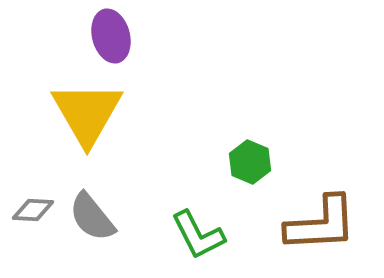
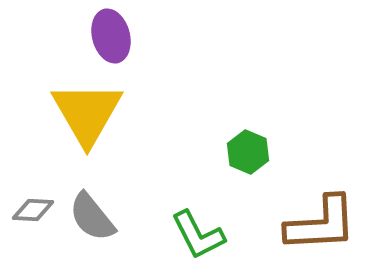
green hexagon: moved 2 px left, 10 px up
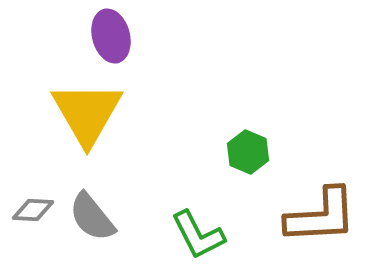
brown L-shape: moved 8 px up
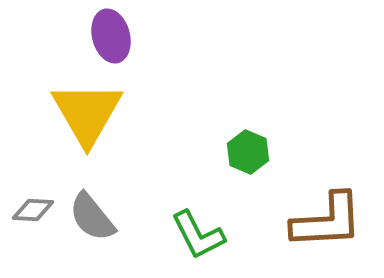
brown L-shape: moved 6 px right, 5 px down
